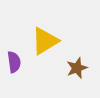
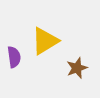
purple semicircle: moved 5 px up
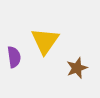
yellow triangle: rotated 24 degrees counterclockwise
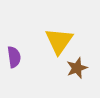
yellow triangle: moved 14 px right
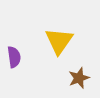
brown star: moved 2 px right, 10 px down
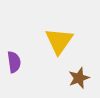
purple semicircle: moved 5 px down
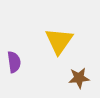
brown star: rotated 15 degrees clockwise
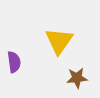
brown star: moved 2 px left
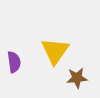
yellow triangle: moved 4 px left, 10 px down
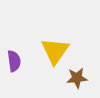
purple semicircle: moved 1 px up
